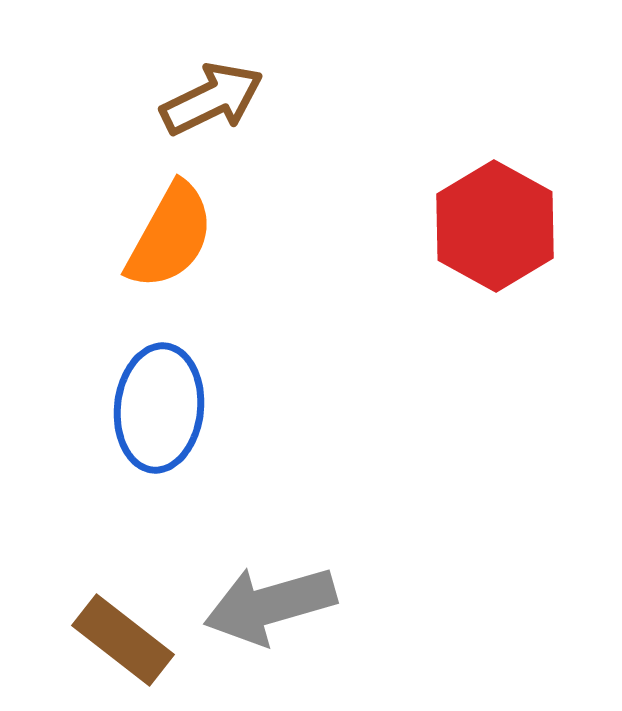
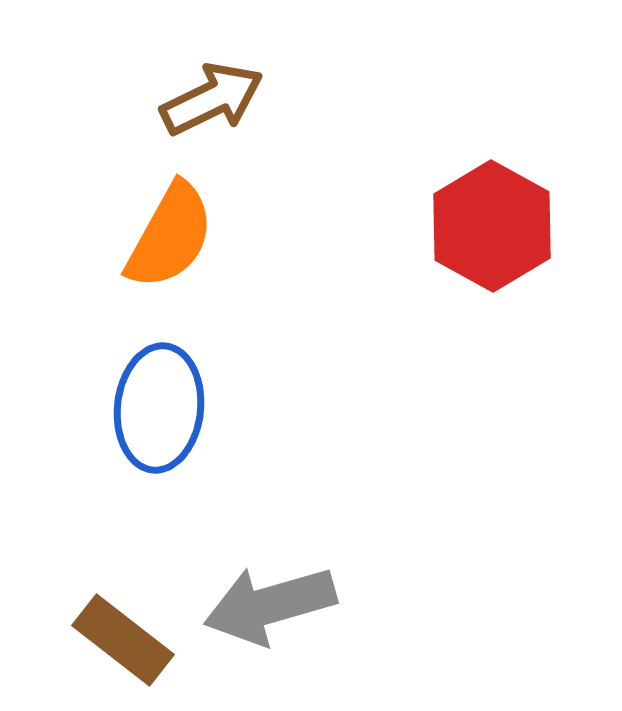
red hexagon: moved 3 px left
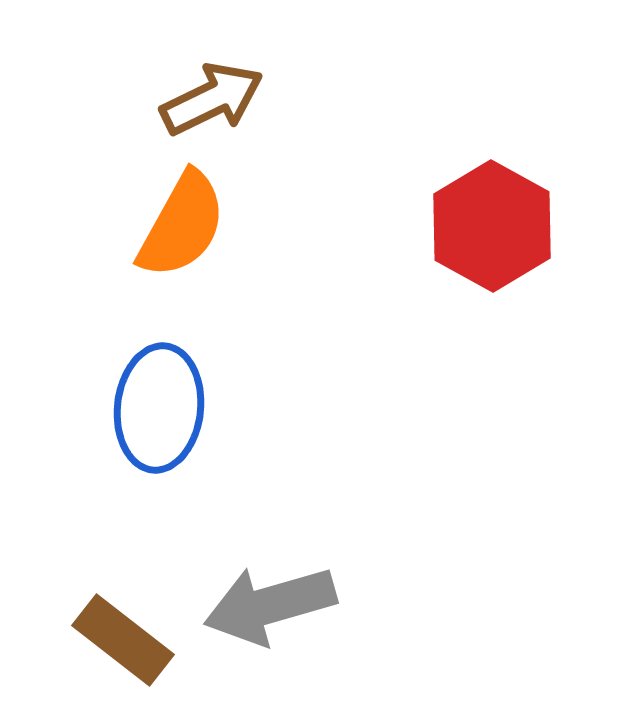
orange semicircle: moved 12 px right, 11 px up
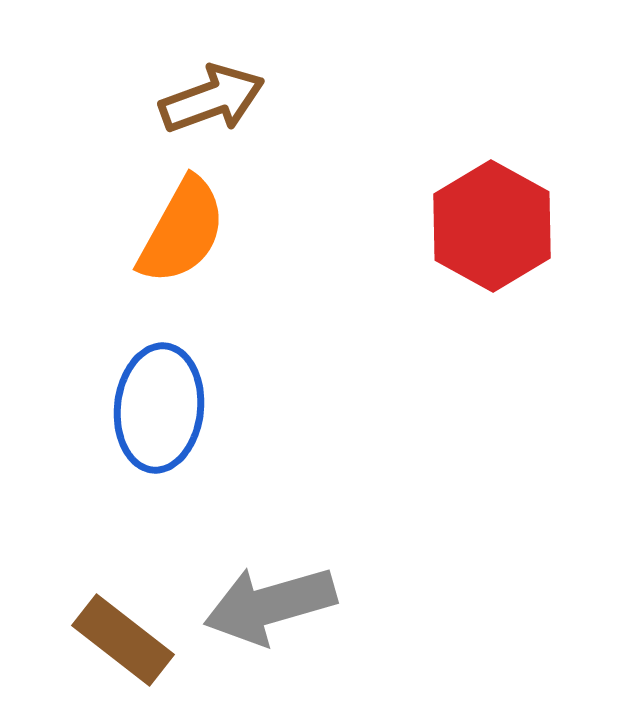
brown arrow: rotated 6 degrees clockwise
orange semicircle: moved 6 px down
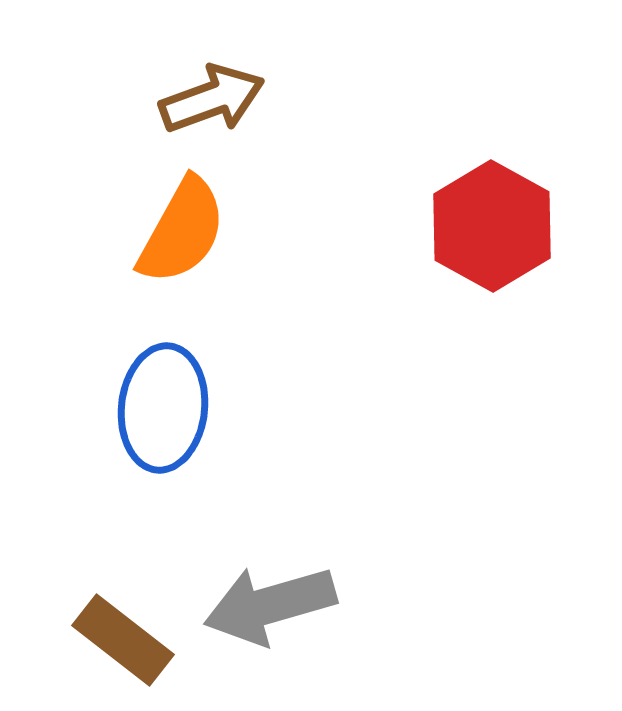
blue ellipse: moved 4 px right
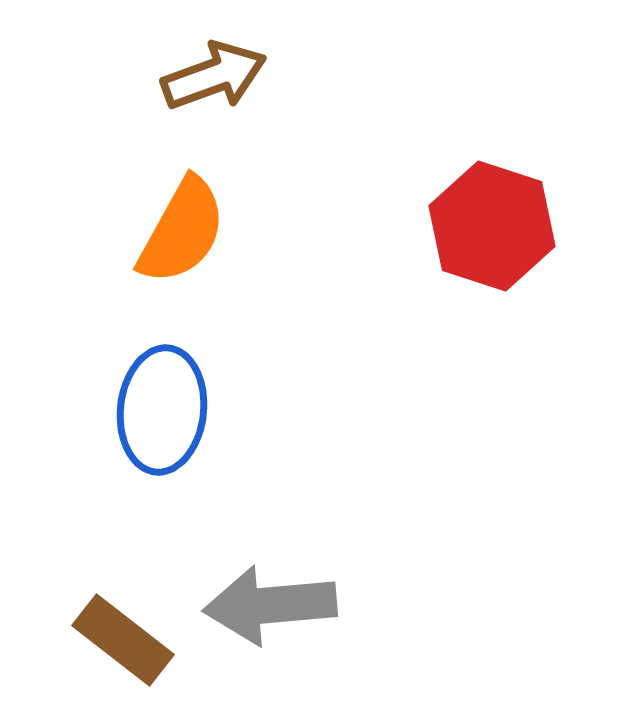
brown arrow: moved 2 px right, 23 px up
red hexagon: rotated 11 degrees counterclockwise
blue ellipse: moved 1 px left, 2 px down
gray arrow: rotated 11 degrees clockwise
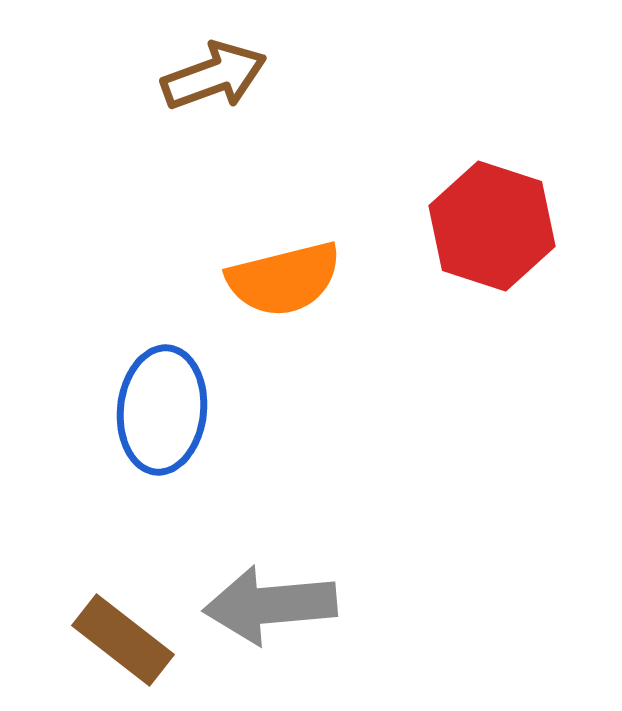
orange semicircle: moved 102 px right, 48 px down; rotated 47 degrees clockwise
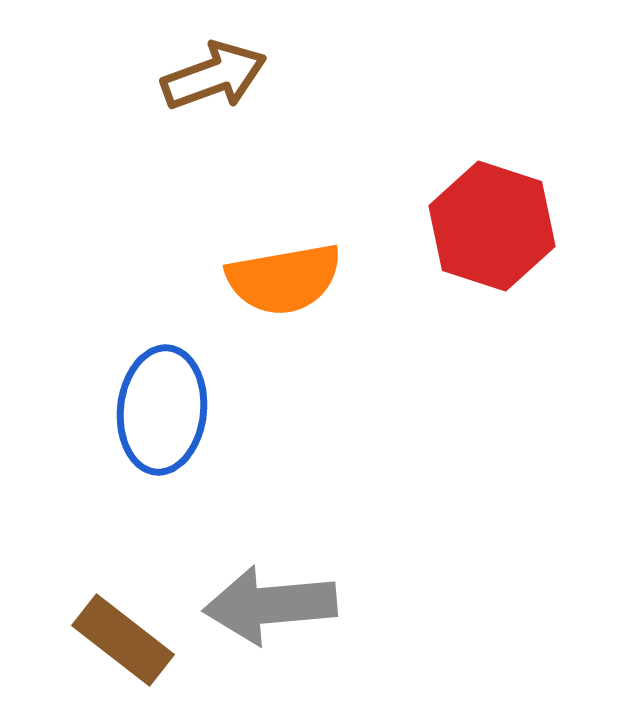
orange semicircle: rotated 4 degrees clockwise
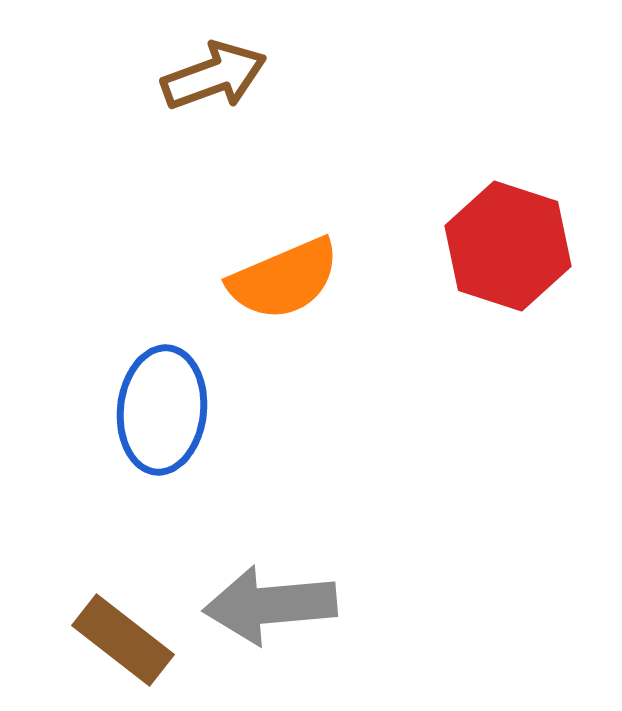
red hexagon: moved 16 px right, 20 px down
orange semicircle: rotated 13 degrees counterclockwise
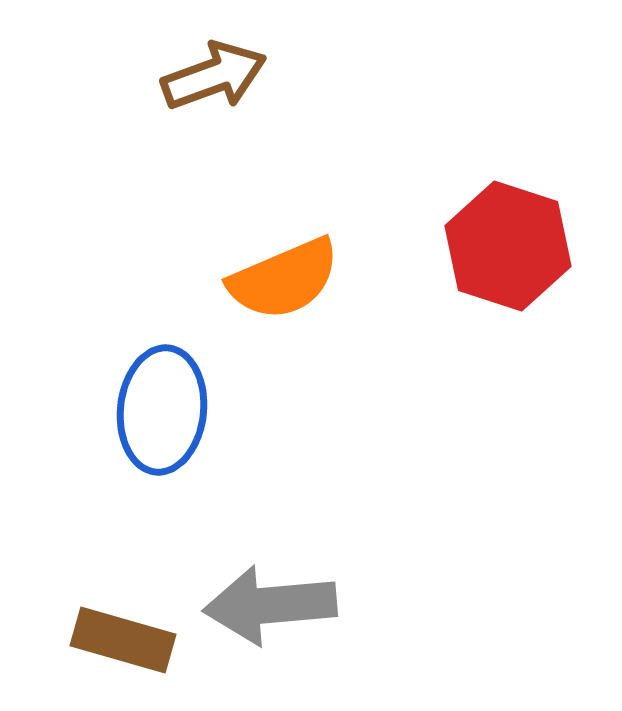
brown rectangle: rotated 22 degrees counterclockwise
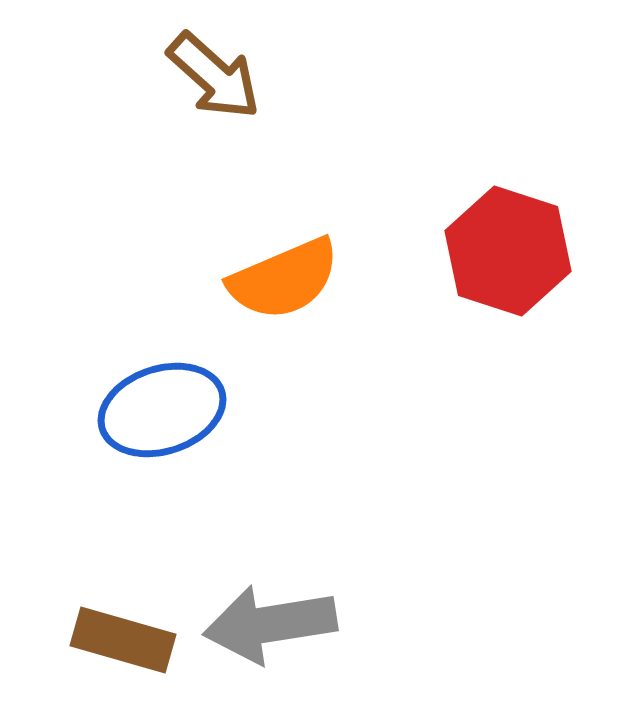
brown arrow: rotated 62 degrees clockwise
red hexagon: moved 5 px down
blue ellipse: rotated 66 degrees clockwise
gray arrow: moved 19 px down; rotated 4 degrees counterclockwise
